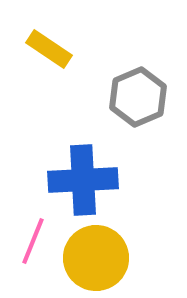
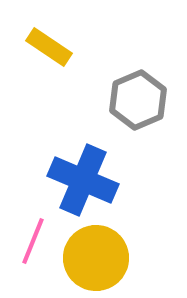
yellow rectangle: moved 2 px up
gray hexagon: moved 3 px down
blue cross: rotated 26 degrees clockwise
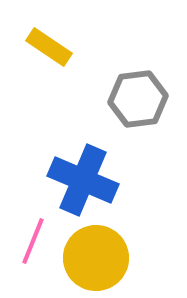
gray hexagon: moved 1 px up; rotated 16 degrees clockwise
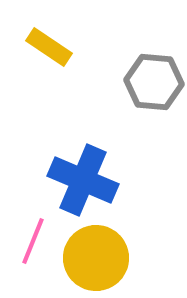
gray hexagon: moved 16 px right, 17 px up; rotated 12 degrees clockwise
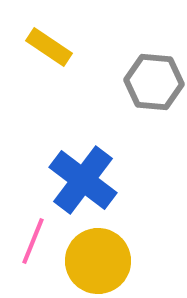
blue cross: rotated 14 degrees clockwise
yellow circle: moved 2 px right, 3 px down
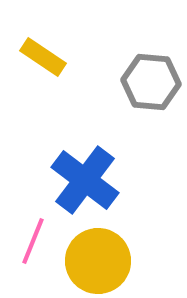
yellow rectangle: moved 6 px left, 10 px down
gray hexagon: moved 3 px left
blue cross: moved 2 px right
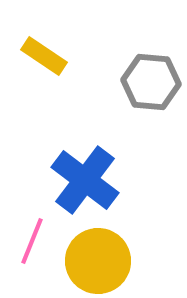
yellow rectangle: moved 1 px right, 1 px up
pink line: moved 1 px left
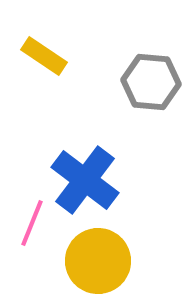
pink line: moved 18 px up
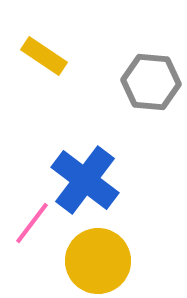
pink line: rotated 15 degrees clockwise
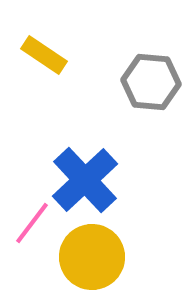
yellow rectangle: moved 1 px up
blue cross: rotated 10 degrees clockwise
yellow circle: moved 6 px left, 4 px up
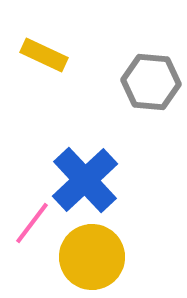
yellow rectangle: rotated 9 degrees counterclockwise
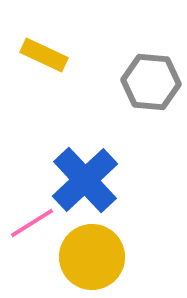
pink line: rotated 21 degrees clockwise
